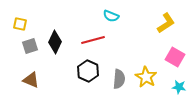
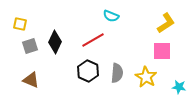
red line: rotated 15 degrees counterclockwise
pink square: moved 13 px left, 6 px up; rotated 30 degrees counterclockwise
gray semicircle: moved 2 px left, 6 px up
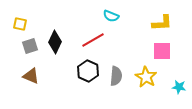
yellow L-shape: moved 4 px left; rotated 30 degrees clockwise
gray semicircle: moved 1 px left, 3 px down
brown triangle: moved 4 px up
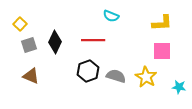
yellow square: rotated 32 degrees clockwise
red line: rotated 30 degrees clockwise
gray square: moved 1 px left, 1 px up
black hexagon: rotated 15 degrees clockwise
gray semicircle: rotated 78 degrees counterclockwise
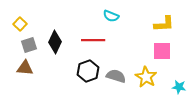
yellow L-shape: moved 2 px right, 1 px down
brown triangle: moved 6 px left, 8 px up; rotated 18 degrees counterclockwise
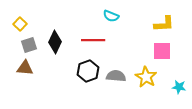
gray semicircle: rotated 12 degrees counterclockwise
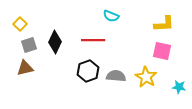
pink square: rotated 12 degrees clockwise
brown triangle: rotated 18 degrees counterclockwise
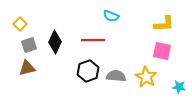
brown triangle: moved 2 px right
